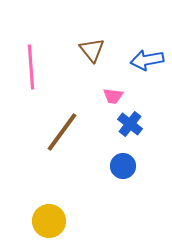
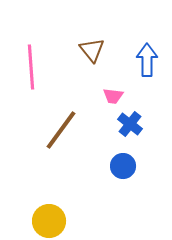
blue arrow: rotated 100 degrees clockwise
brown line: moved 1 px left, 2 px up
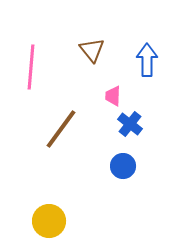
pink line: rotated 9 degrees clockwise
pink trapezoid: rotated 85 degrees clockwise
brown line: moved 1 px up
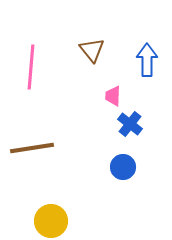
brown line: moved 29 px left, 19 px down; rotated 45 degrees clockwise
blue circle: moved 1 px down
yellow circle: moved 2 px right
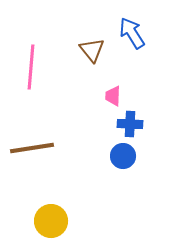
blue arrow: moved 15 px left, 27 px up; rotated 32 degrees counterclockwise
blue cross: rotated 35 degrees counterclockwise
blue circle: moved 11 px up
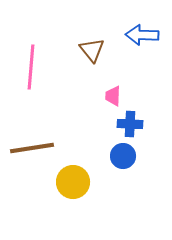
blue arrow: moved 10 px right, 2 px down; rotated 56 degrees counterclockwise
yellow circle: moved 22 px right, 39 px up
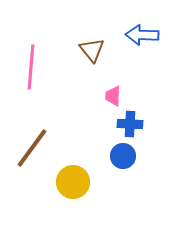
brown line: rotated 45 degrees counterclockwise
